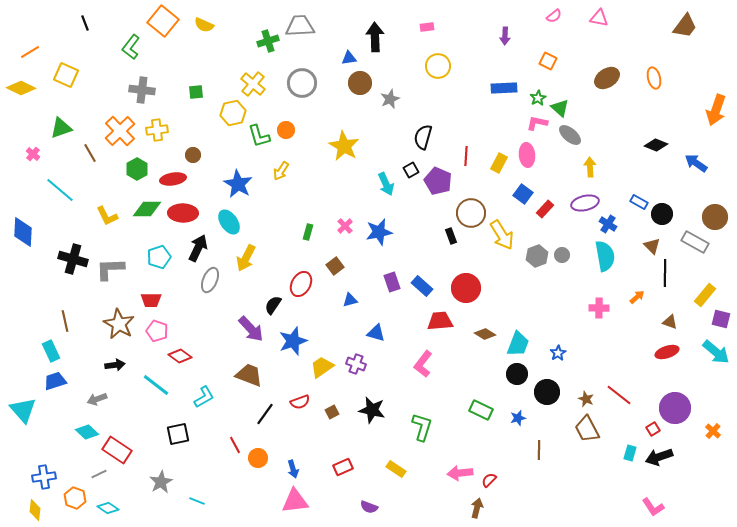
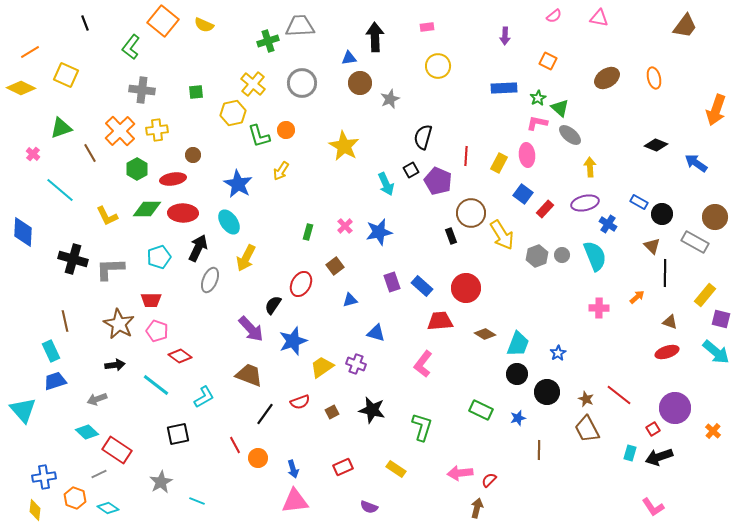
cyan semicircle at (605, 256): moved 10 px left; rotated 12 degrees counterclockwise
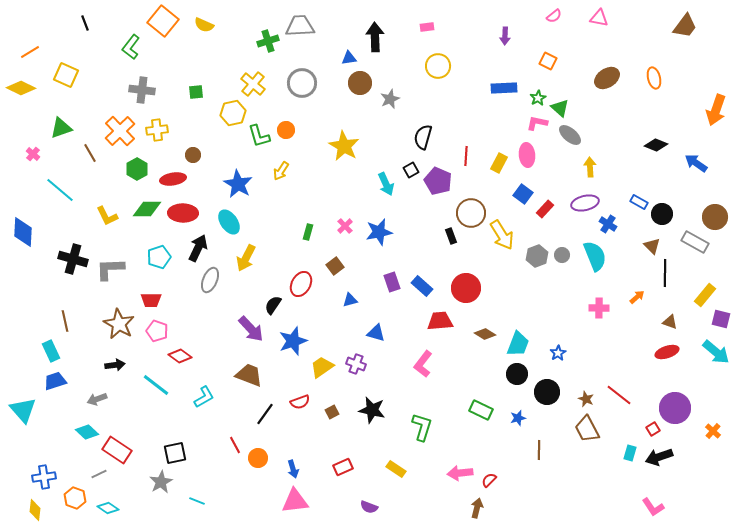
black square at (178, 434): moved 3 px left, 19 px down
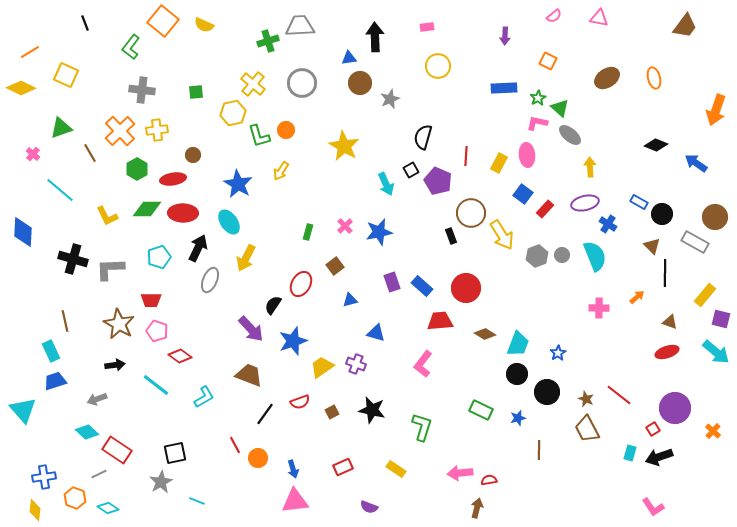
red semicircle at (489, 480): rotated 35 degrees clockwise
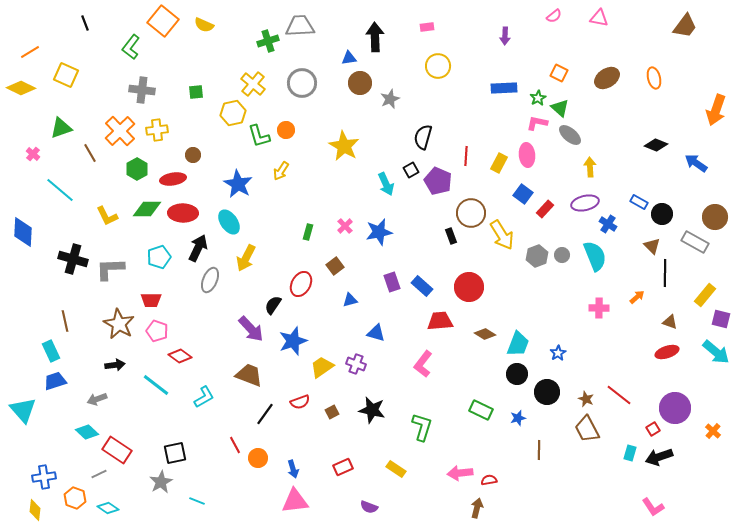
orange square at (548, 61): moved 11 px right, 12 px down
red circle at (466, 288): moved 3 px right, 1 px up
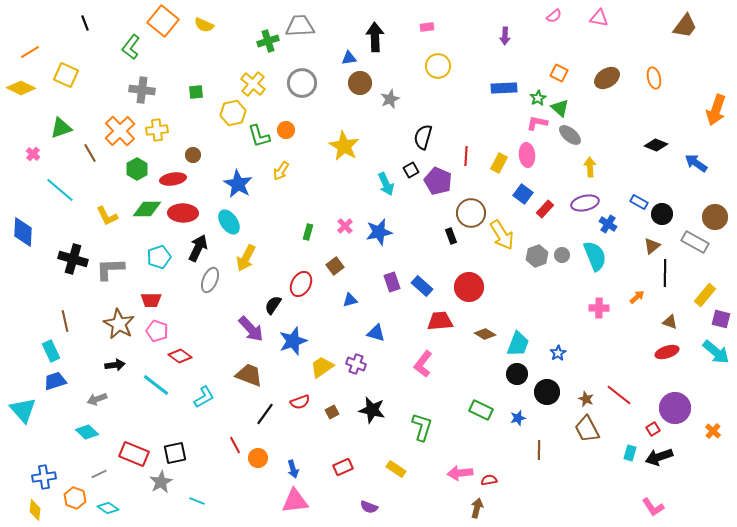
brown triangle at (652, 246): rotated 36 degrees clockwise
red rectangle at (117, 450): moved 17 px right, 4 px down; rotated 12 degrees counterclockwise
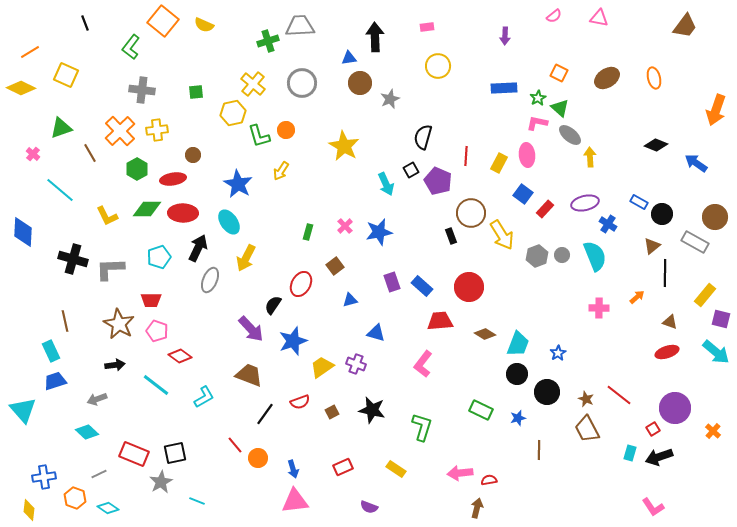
yellow arrow at (590, 167): moved 10 px up
red line at (235, 445): rotated 12 degrees counterclockwise
yellow diamond at (35, 510): moved 6 px left
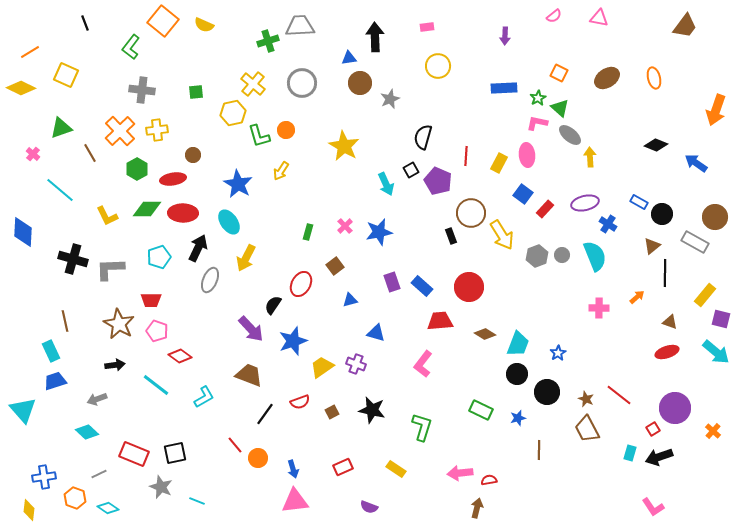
gray star at (161, 482): moved 5 px down; rotated 20 degrees counterclockwise
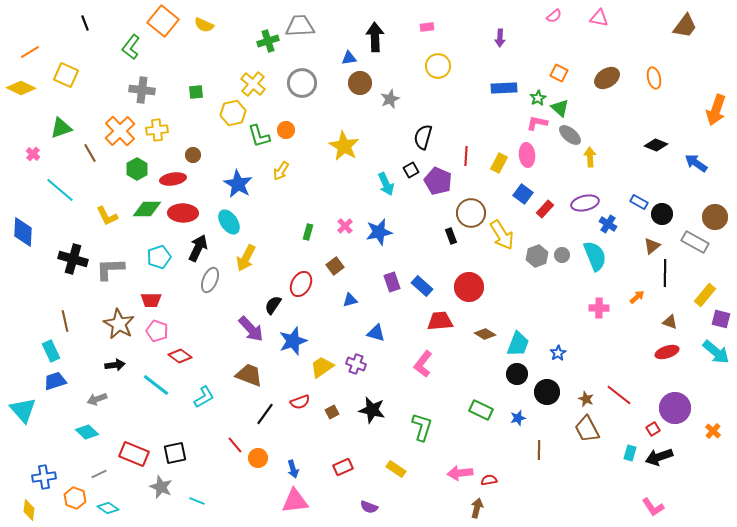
purple arrow at (505, 36): moved 5 px left, 2 px down
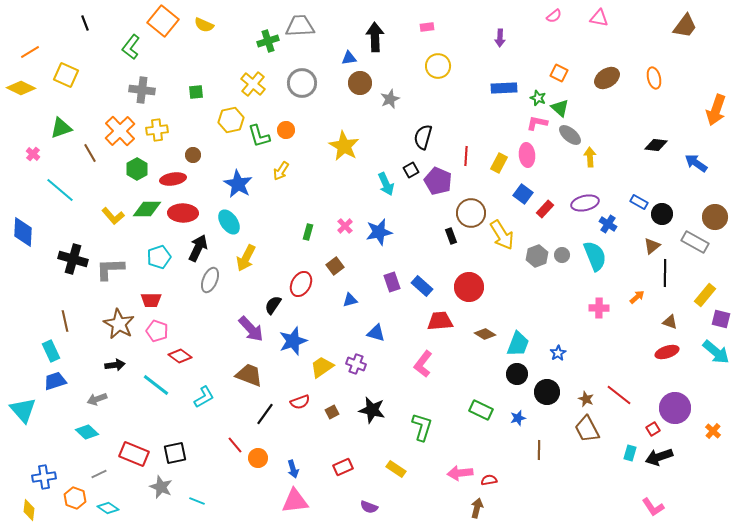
green star at (538, 98): rotated 21 degrees counterclockwise
yellow hexagon at (233, 113): moved 2 px left, 7 px down
black diamond at (656, 145): rotated 15 degrees counterclockwise
yellow L-shape at (107, 216): moved 6 px right; rotated 15 degrees counterclockwise
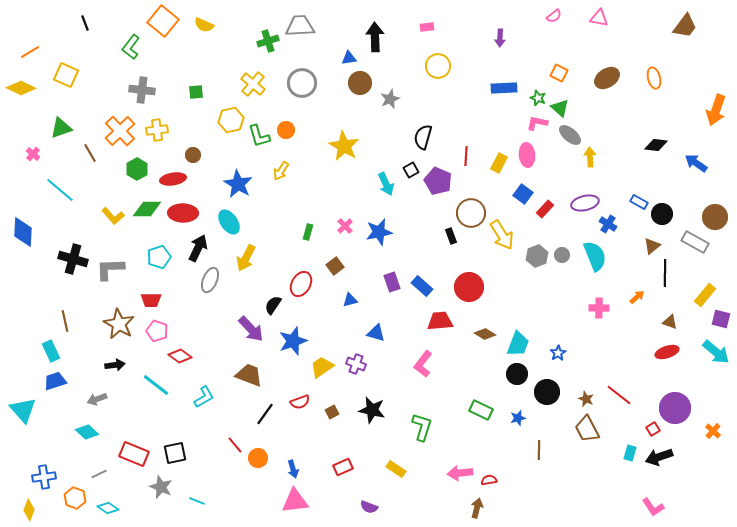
yellow diamond at (29, 510): rotated 15 degrees clockwise
